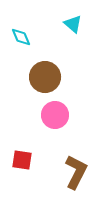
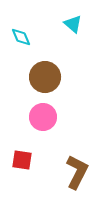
pink circle: moved 12 px left, 2 px down
brown L-shape: moved 1 px right
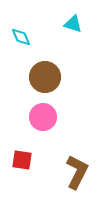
cyan triangle: rotated 24 degrees counterclockwise
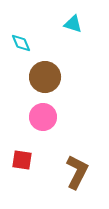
cyan diamond: moved 6 px down
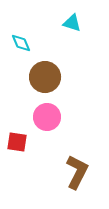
cyan triangle: moved 1 px left, 1 px up
pink circle: moved 4 px right
red square: moved 5 px left, 18 px up
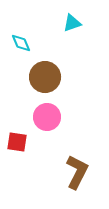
cyan triangle: rotated 36 degrees counterclockwise
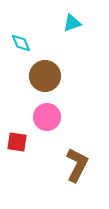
brown circle: moved 1 px up
brown L-shape: moved 7 px up
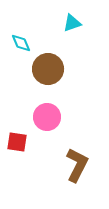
brown circle: moved 3 px right, 7 px up
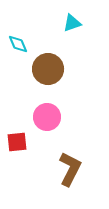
cyan diamond: moved 3 px left, 1 px down
red square: rotated 15 degrees counterclockwise
brown L-shape: moved 7 px left, 4 px down
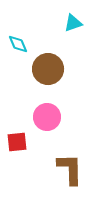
cyan triangle: moved 1 px right
brown L-shape: rotated 28 degrees counterclockwise
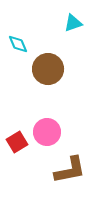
pink circle: moved 15 px down
red square: rotated 25 degrees counterclockwise
brown L-shape: moved 1 px down; rotated 80 degrees clockwise
